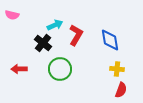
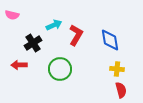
cyan arrow: moved 1 px left
black cross: moved 10 px left; rotated 18 degrees clockwise
red arrow: moved 4 px up
red semicircle: rotated 35 degrees counterclockwise
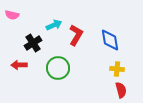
green circle: moved 2 px left, 1 px up
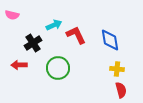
red L-shape: rotated 55 degrees counterclockwise
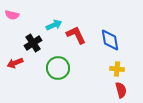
red arrow: moved 4 px left, 2 px up; rotated 21 degrees counterclockwise
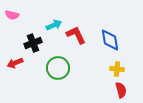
black cross: rotated 12 degrees clockwise
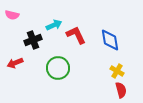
black cross: moved 3 px up
yellow cross: moved 2 px down; rotated 24 degrees clockwise
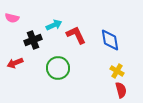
pink semicircle: moved 3 px down
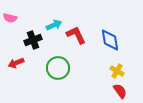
pink semicircle: moved 2 px left
red arrow: moved 1 px right
red semicircle: moved 1 px left, 1 px down; rotated 21 degrees counterclockwise
